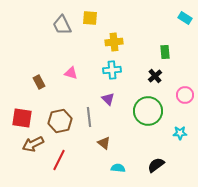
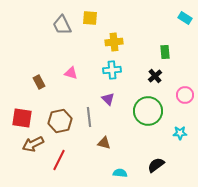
brown triangle: rotated 24 degrees counterclockwise
cyan semicircle: moved 2 px right, 5 px down
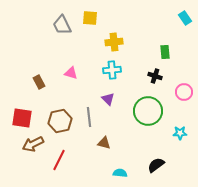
cyan rectangle: rotated 24 degrees clockwise
black cross: rotated 32 degrees counterclockwise
pink circle: moved 1 px left, 3 px up
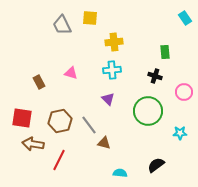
gray line: moved 8 px down; rotated 30 degrees counterclockwise
brown arrow: rotated 35 degrees clockwise
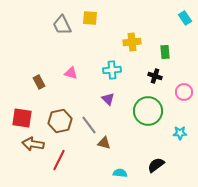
yellow cross: moved 18 px right
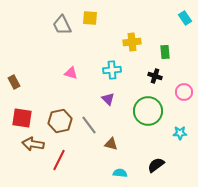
brown rectangle: moved 25 px left
brown triangle: moved 7 px right, 1 px down
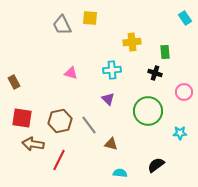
black cross: moved 3 px up
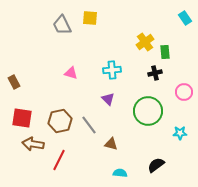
yellow cross: moved 13 px right; rotated 30 degrees counterclockwise
black cross: rotated 32 degrees counterclockwise
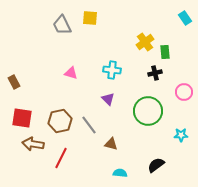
cyan cross: rotated 12 degrees clockwise
cyan star: moved 1 px right, 2 px down
red line: moved 2 px right, 2 px up
